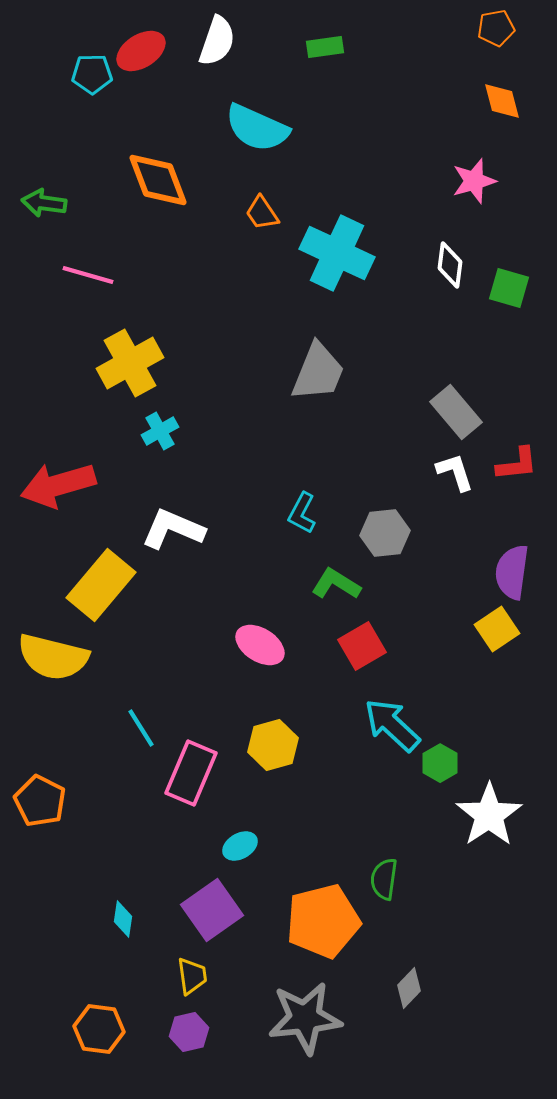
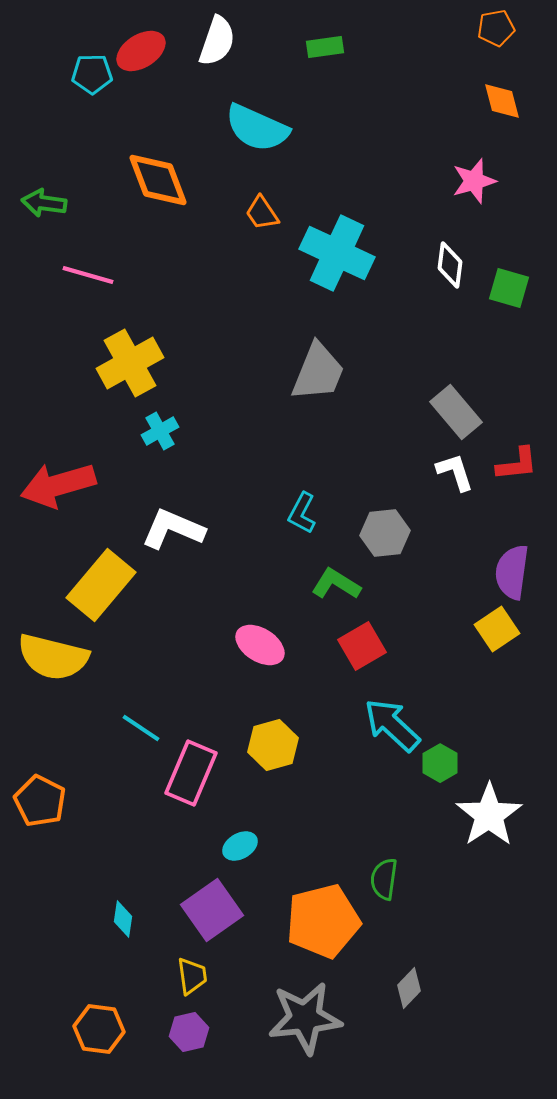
cyan line at (141, 728): rotated 24 degrees counterclockwise
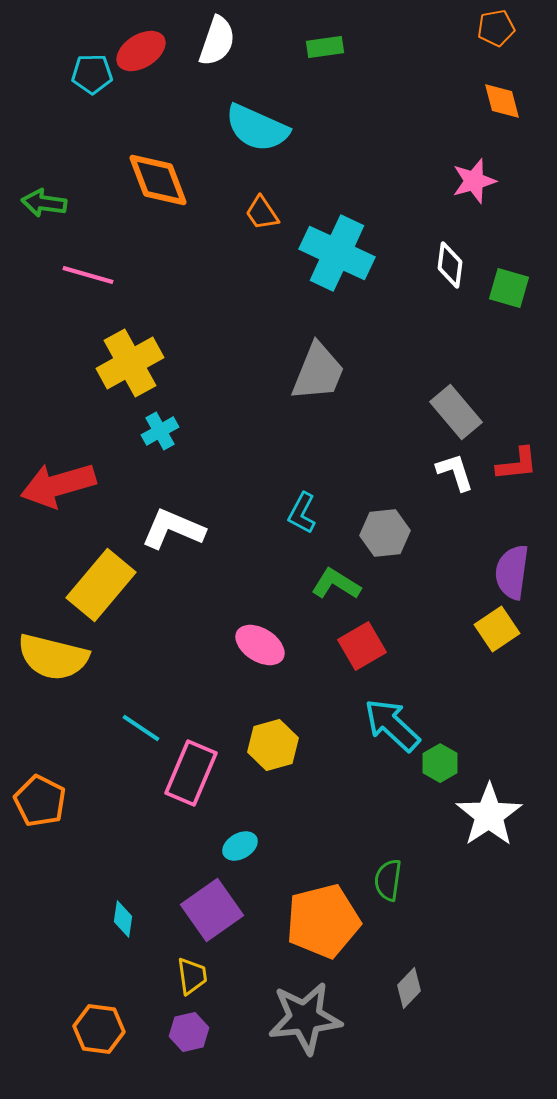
green semicircle at (384, 879): moved 4 px right, 1 px down
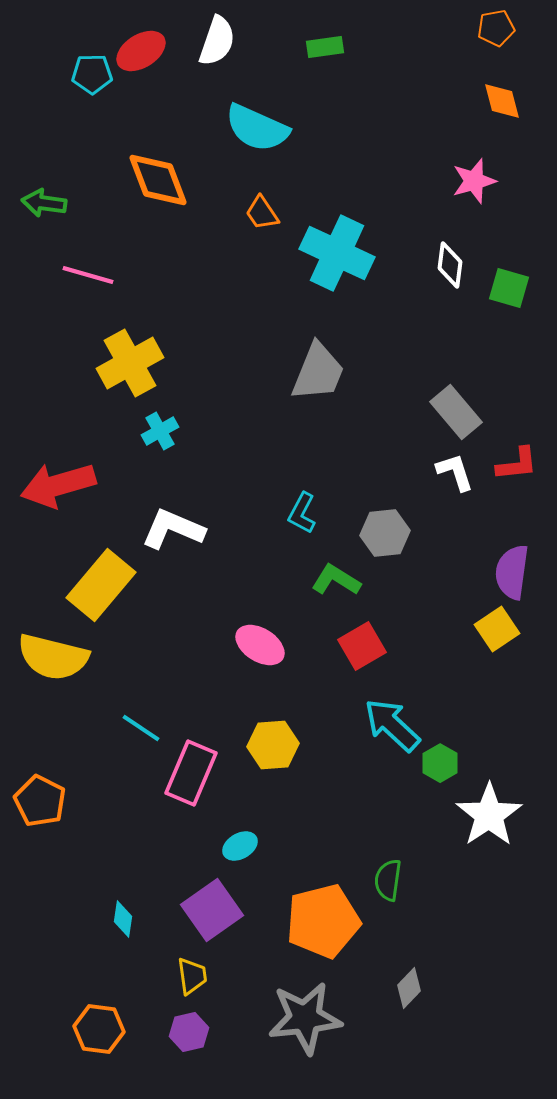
green L-shape at (336, 584): moved 4 px up
yellow hexagon at (273, 745): rotated 12 degrees clockwise
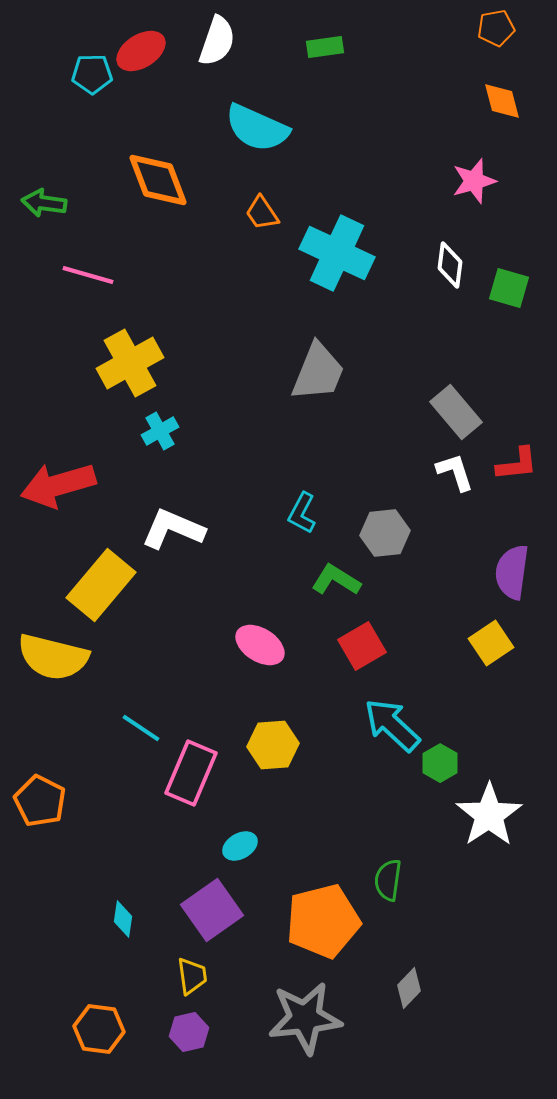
yellow square at (497, 629): moved 6 px left, 14 px down
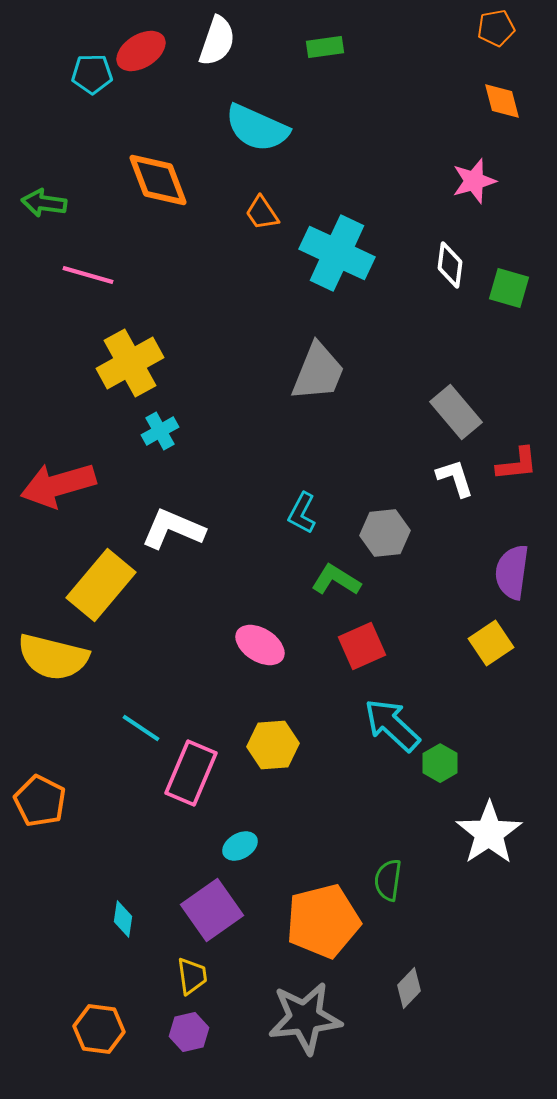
white L-shape at (455, 472): moved 6 px down
red square at (362, 646): rotated 6 degrees clockwise
white star at (489, 815): moved 18 px down
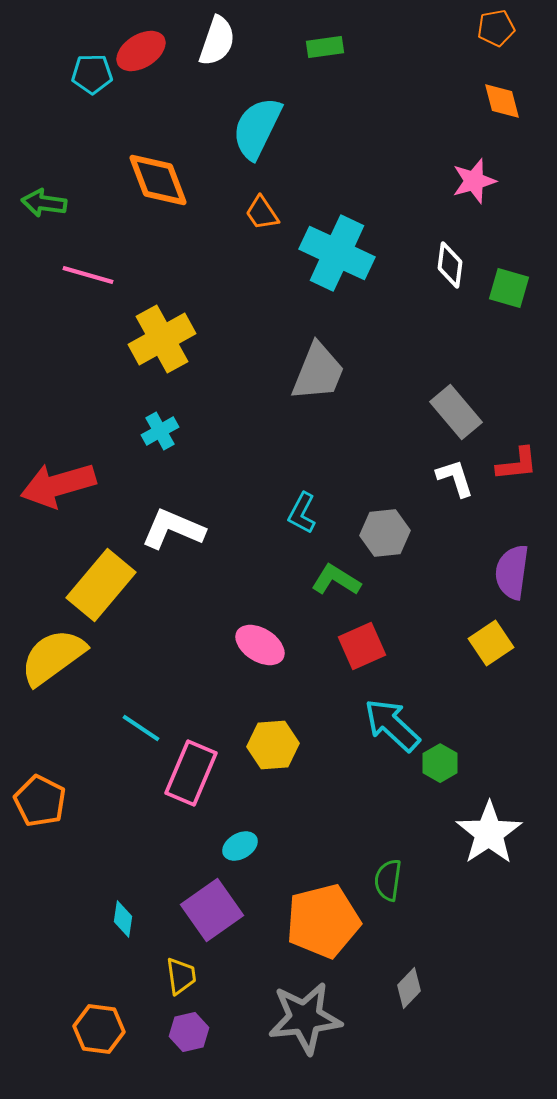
cyan semicircle at (257, 128): rotated 92 degrees clockwise
yellow cross at (130, 363): moved 32 px right, 24 px up
yellow semicircle at (53, 657): rotated 130 degrees clockwise
yellow trapezoid at (192, 976): moved 11 px left
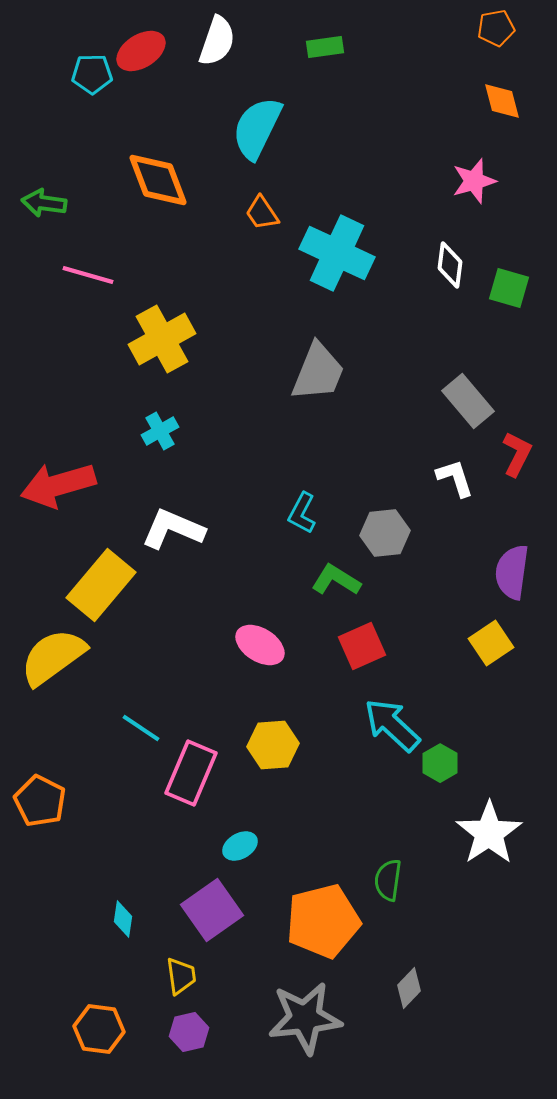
gray rectangle at (456, 412): moved 12 px right, 11 px up
red L-shape at (517, 464): moved 10 px up; rotated 57 degrees counterclockwise
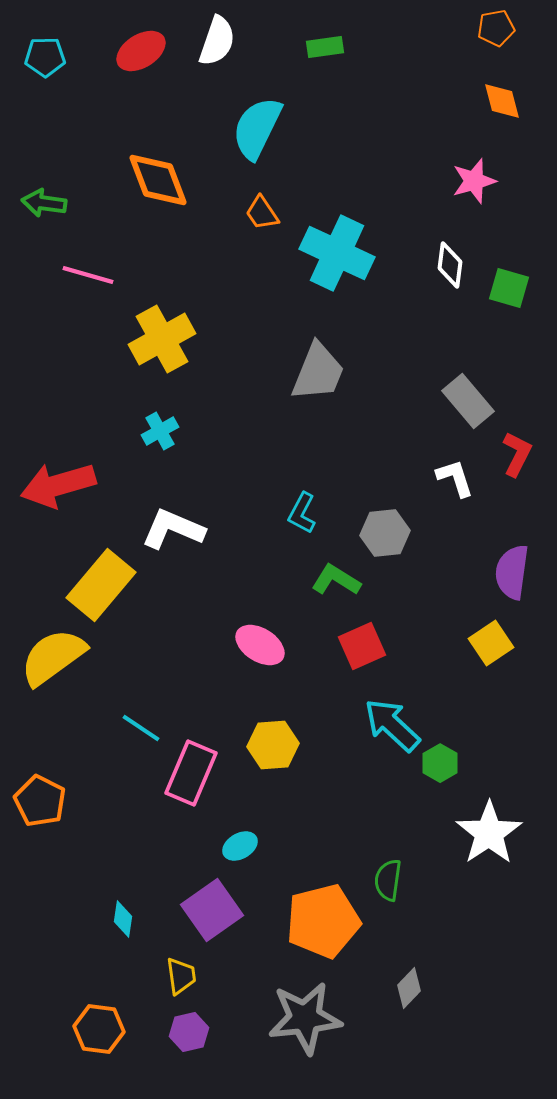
cyan pentagon at (92, 74): moved 47 px left, 17 px up
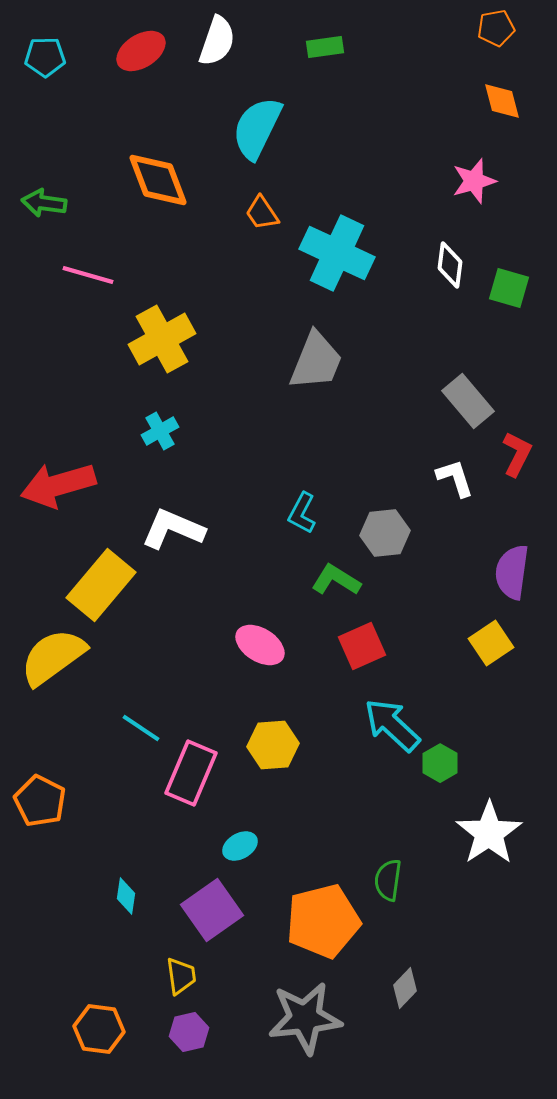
gray trapezoid at (318, 372): moved 2 px left, 11 px up
cyan diamond at (123, 919): moved 3 px right, 23 px up
gray diamond at (409, 988): moved 4 px left
